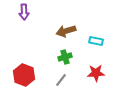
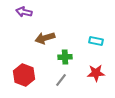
purple arrow: rotated 105 degrees clockwise
brown arrow: moved 21 px left, 7 px down
green cross: rotated 16 degrees clockwise
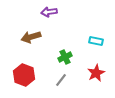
purple arrow: moved 25 px right; rotated 21 degrees counterclockwise
brown arrow: moved 14 px left, 1 px up
green cross: rotated 24 degrees counterclockwise
red star: rotated 24 degrees counterclockwise
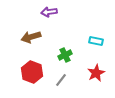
green cross: moved 2 px up
red hexagon: moved 8 px right, 3 px up
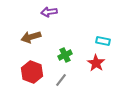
cyan rectangle: moved 7 px right
red star: moved 10 px up; rotated 12 degrees counterclockwise
